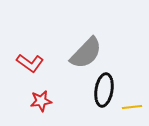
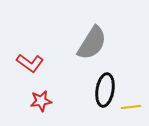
gray semicircle: moved 6 px right, 10 px up; rotated 12 degrees counterclockwise
black ellipse: moved 1 px right
yellow line: moved 1 px left
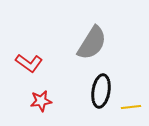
red L-shape: moved 1 px left
black ellipse: moved 4 px left, 1 px down
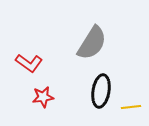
red star: moved 2 px right, 4 px up
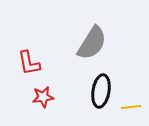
red L-shape: rotated 44 degrees clockwise
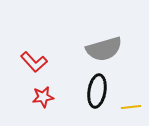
gray semicircle: moved 12 px right, 6 px down; rotated 42 degrees clockwise
red L-shape: moved 5 px right, 1 px up; rotated 32 degrees counterclockwise
black ellipse: moved 4 px left
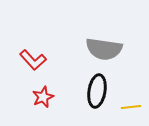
gray semicircle: rotated 24 degrees clockwise
red L-shape: moved 1 px left, 2 px up
red star: rotated 15 degrees counterclockwise
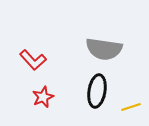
yellow line: rotated 12 degrees counterclockwise
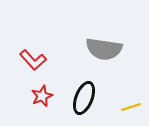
black ellipse: moved 13 px left, 7 px down; rotated 12 degrees clockwise
red star: moved 1 px left, 1 px up
